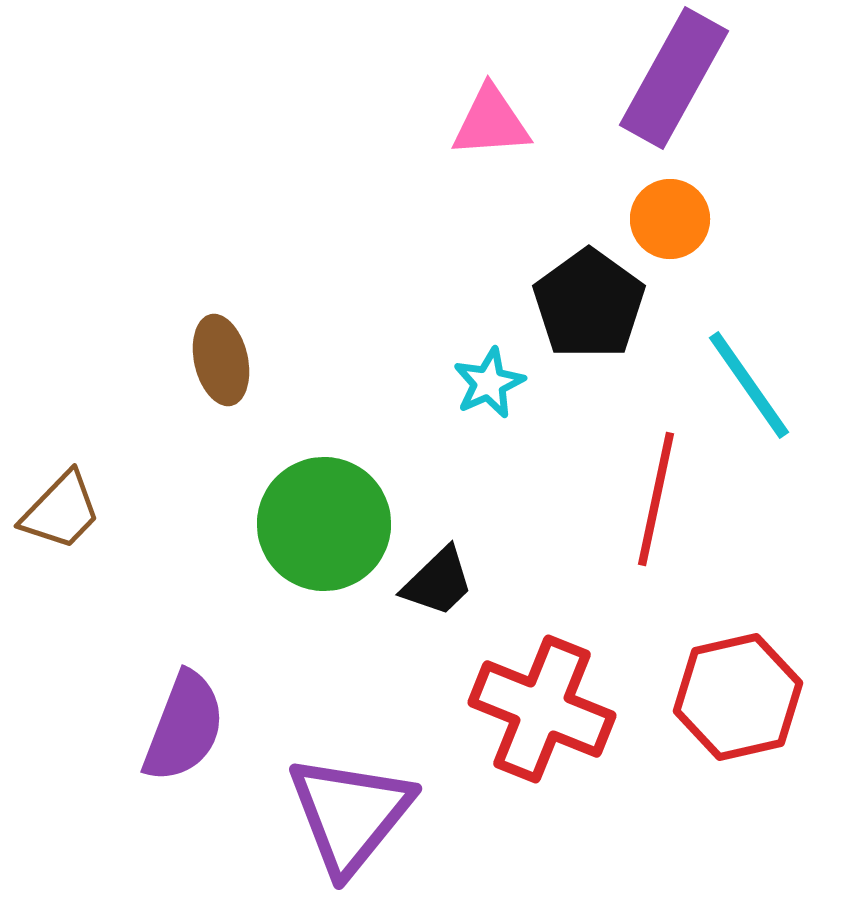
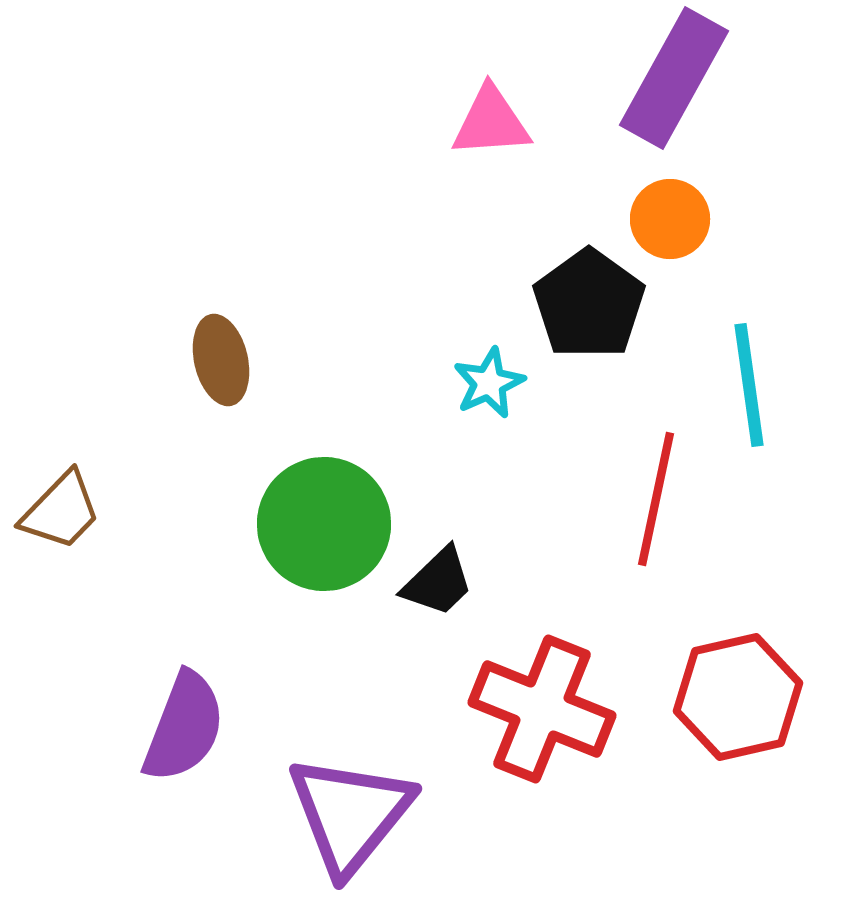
cyan line: rotated 27 degrees clockwise
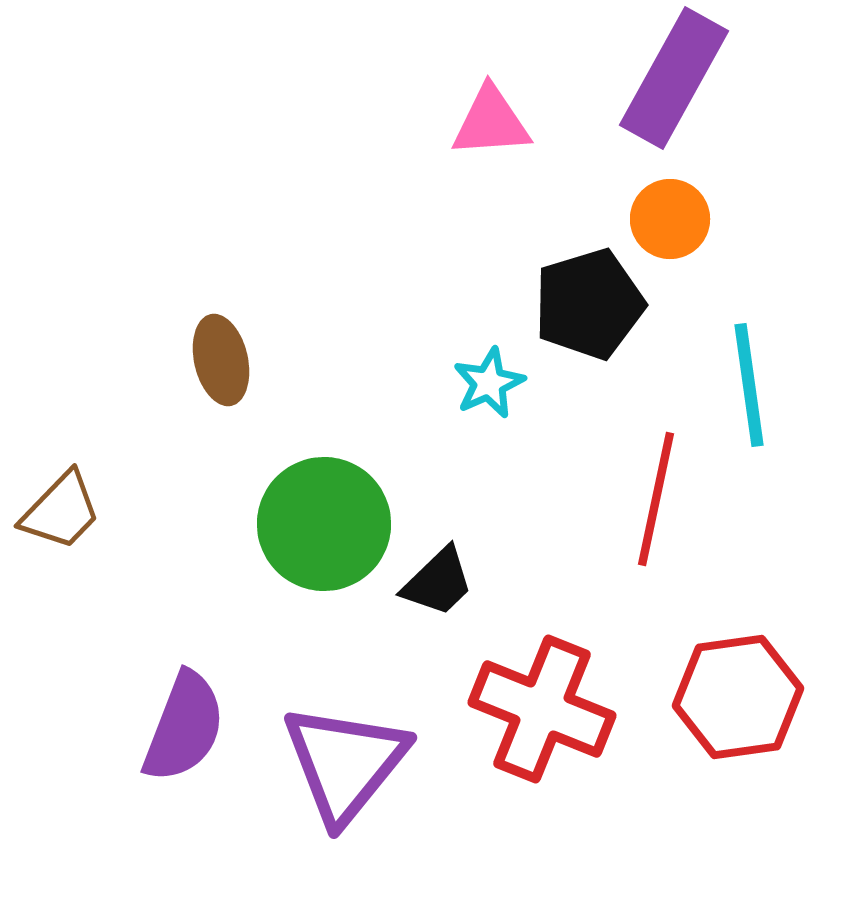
black pentagon: rotated 19 degrees clockwise
red hexagon: rotated 5 degrees clockwise
purple triangle: moved 5 px left, 51 px up
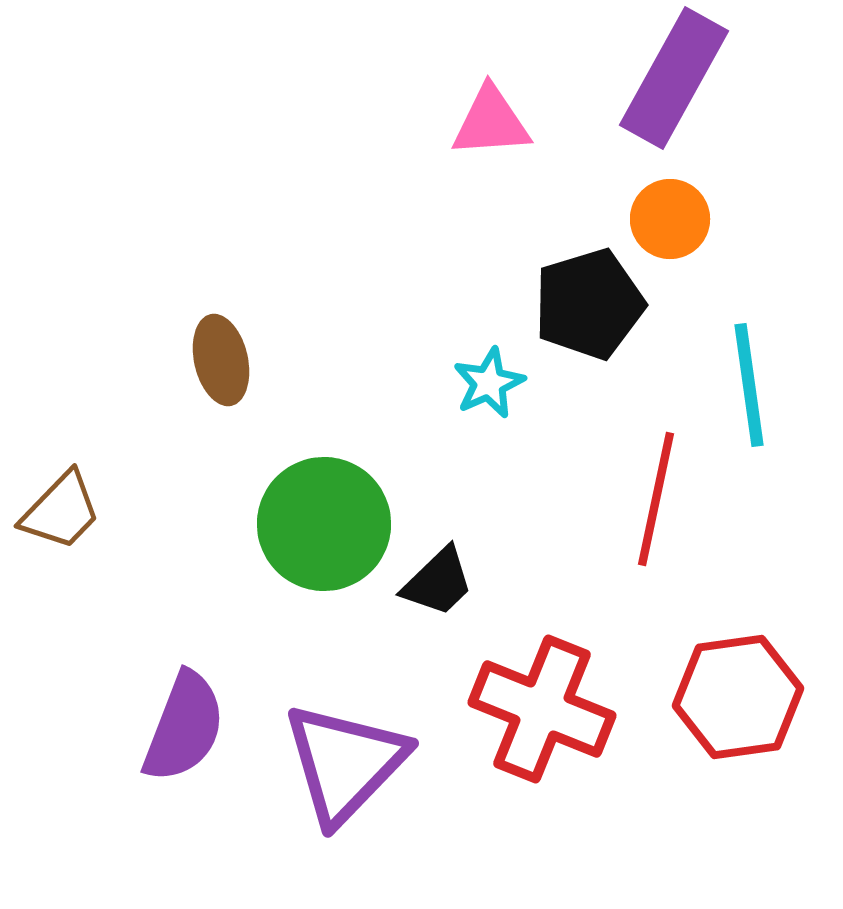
purple triangle: rotated 5 degrees clockwise
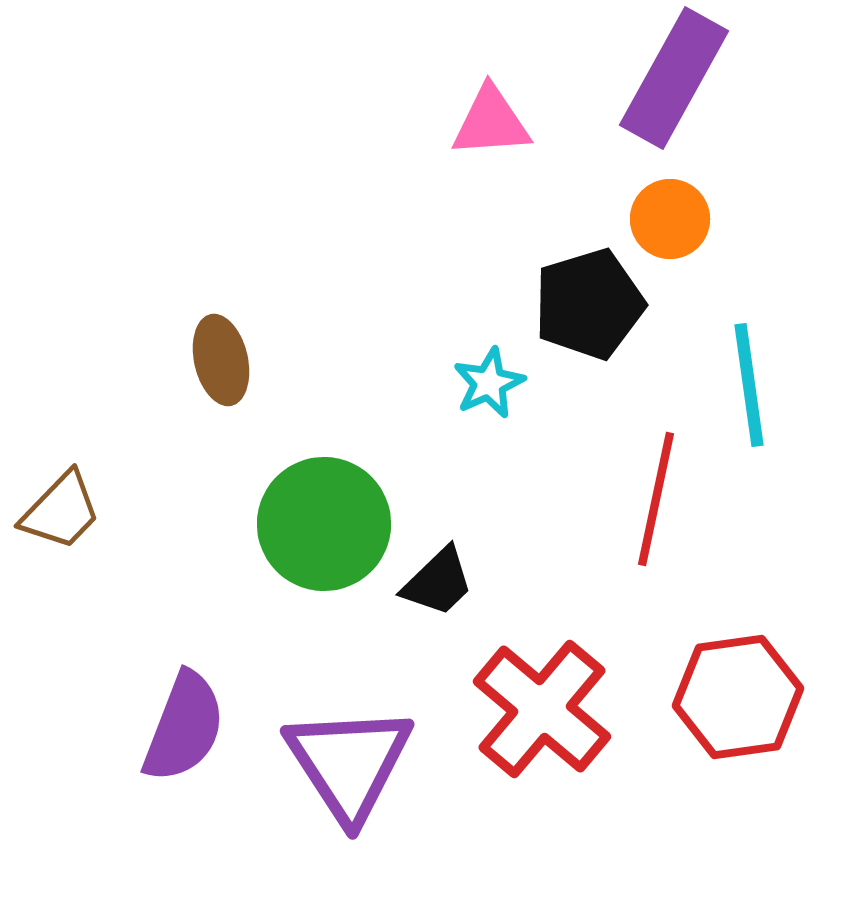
red cross: rotated 18 degrees clockwise
purple triangle: moved 4 px right; rotated 17 degrees counterclockwise
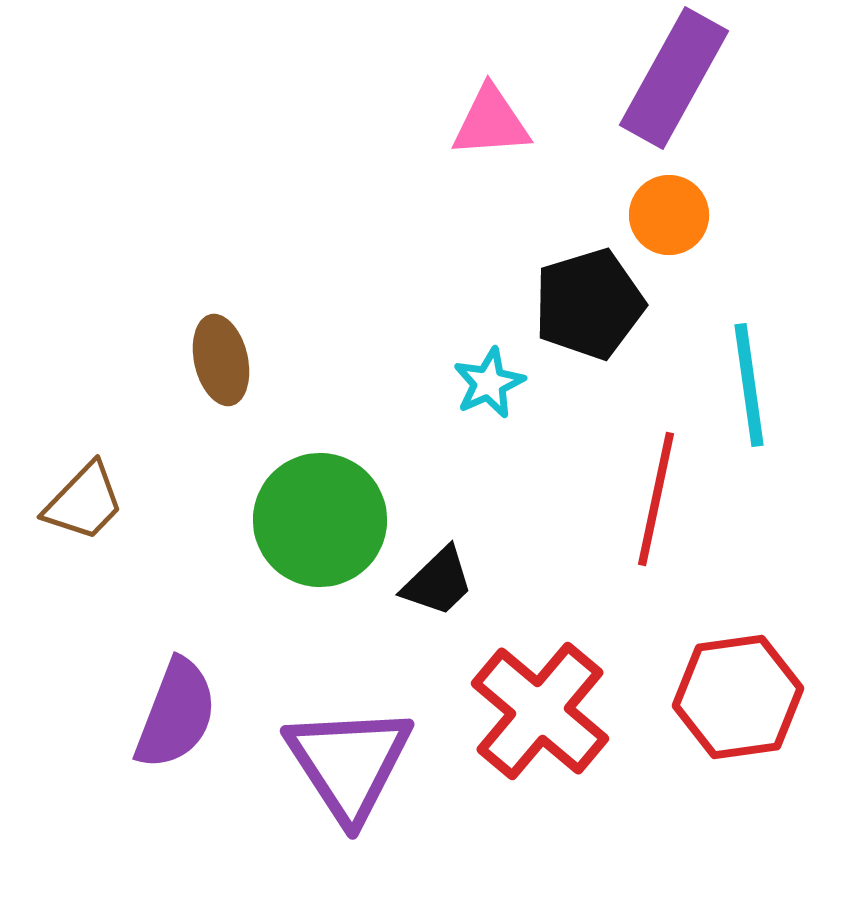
orange circle: moved 1 px left, 4 px up
brown trapezoid: moved 23 px right, 9 px up
green circle: moved 4 px left, 4 px up
red cross: moved 2 px left, 2 px down
purple semicircle: moved 8 px left, 13 px up
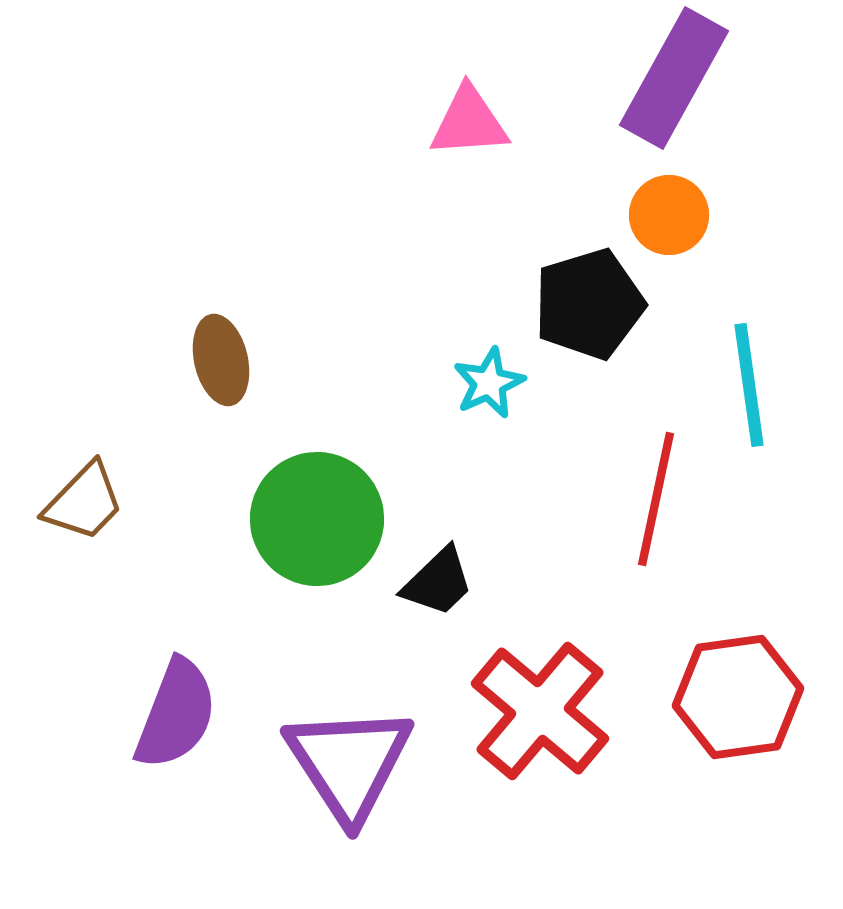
pink triangle: moved 22 px left
green circle: moved 3 px left, 1 px up
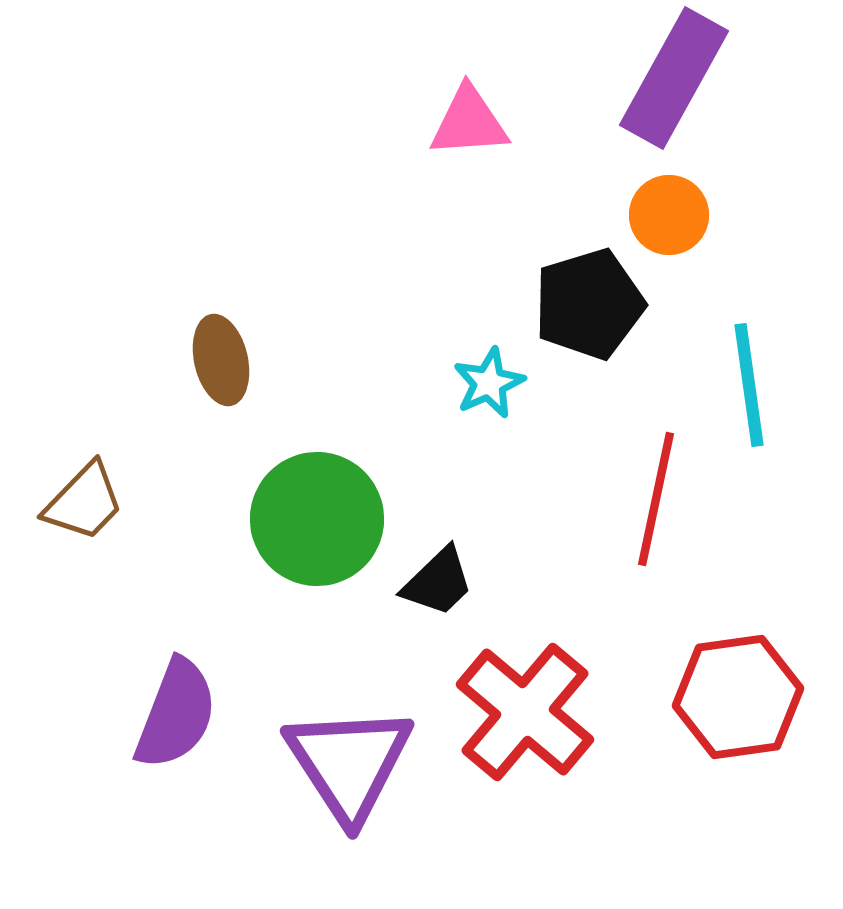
red cross: moved 15 px left, 1 px down
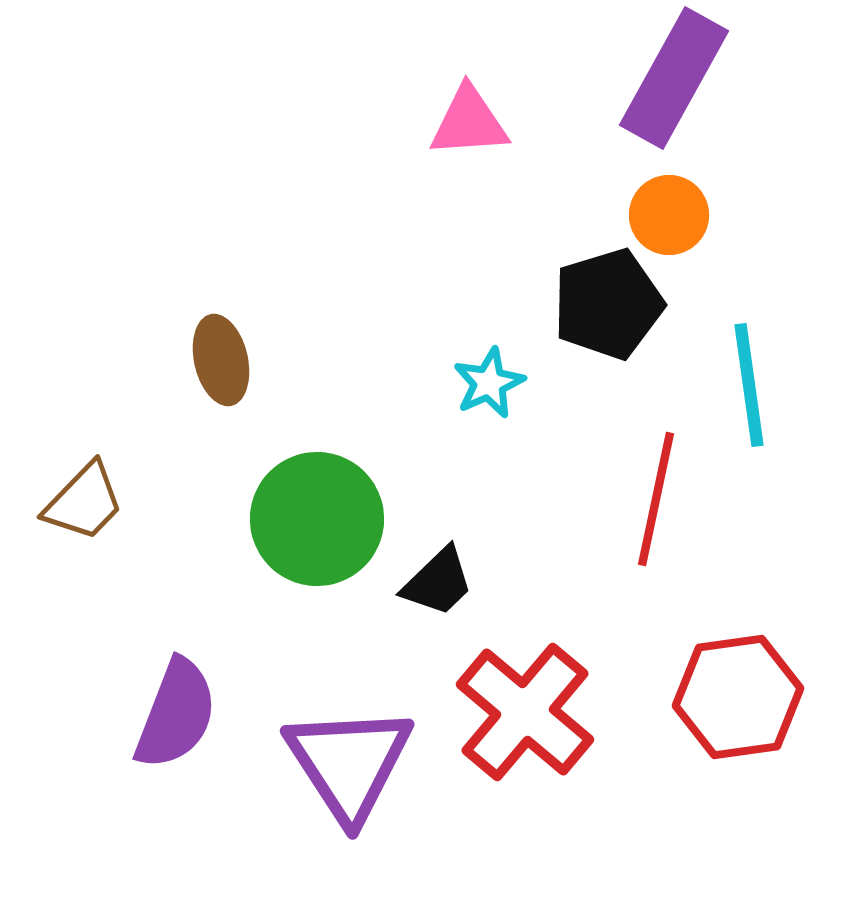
black pentagon: moved 19 px right
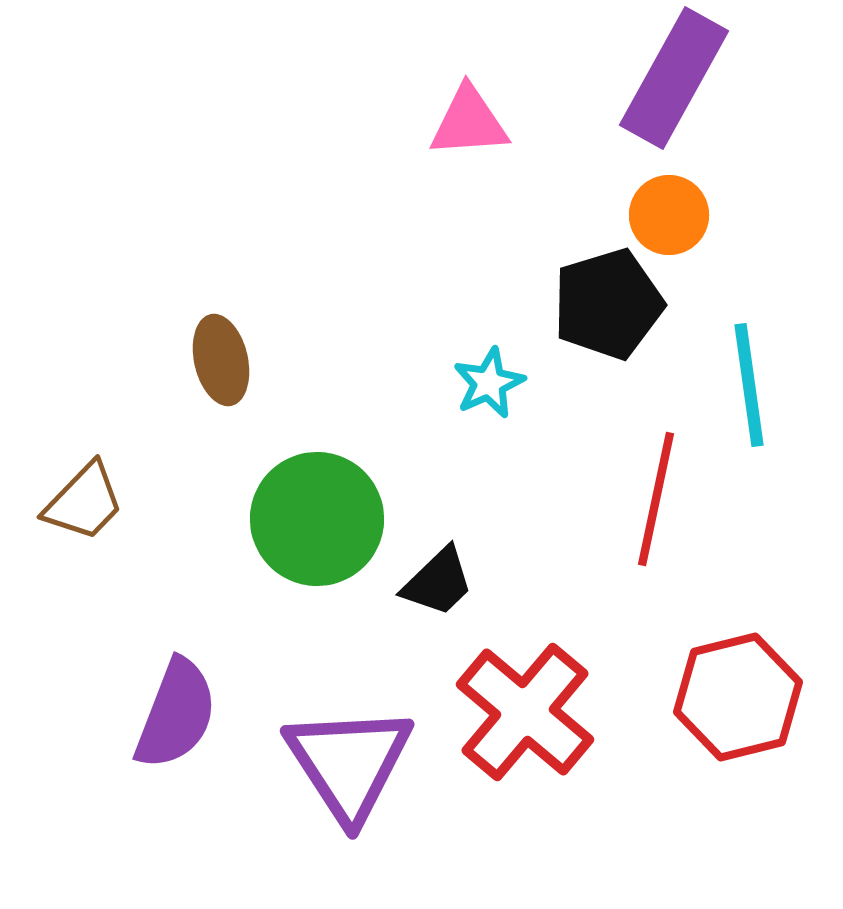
red hexagon: rotated 6 degrees counterclockwise
